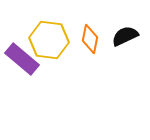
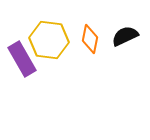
purple rectangle: rotated 20 degrees clockwise
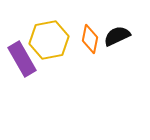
black semicircle: moved 8 px left
yellow hexagon: rotated 18 degrees counterclockwise
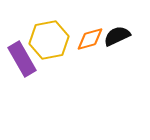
orange diamond: rotated 64 degrees clockwise
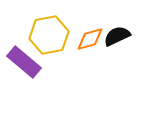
yellow hexagon: moved 5 px up
purple rectangle: moved 2 px right, 3 px down; rotated 20 degrees counterclockwise
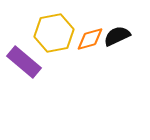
yellow hexagon: moved 5 px right, 2 px up
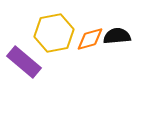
black semicircle: rotated 20 degrees clockwise
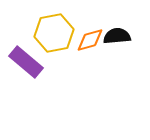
orange diamond: moved 1 px down
purple rectangle: moved 2 px right
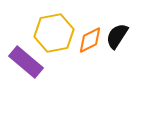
black semicircle: rotated 52 degrees counterclockwise
orange diamond: rotated 12 degrees counterclockwise
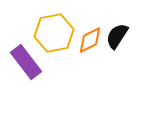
purple rectangle: rotated 12 degrees clockwise
